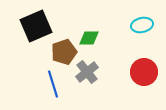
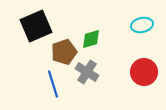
green diamond: moved 2 px right, 1 px down; rotated 15 degrees counterclockwise
gray cross: rotated 20 degrees counterclockwise
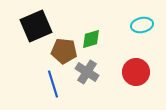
brown pentagon: moved 1 px up; rotated 25 degrees clockwise
red circle: moved 8 px left
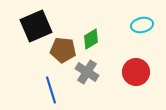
green diamond: rotated 15 degrees counterclockwise
brown pentagon: moved 1 px left, 1 px up
blue line: moved 2 px left, 6 px down
